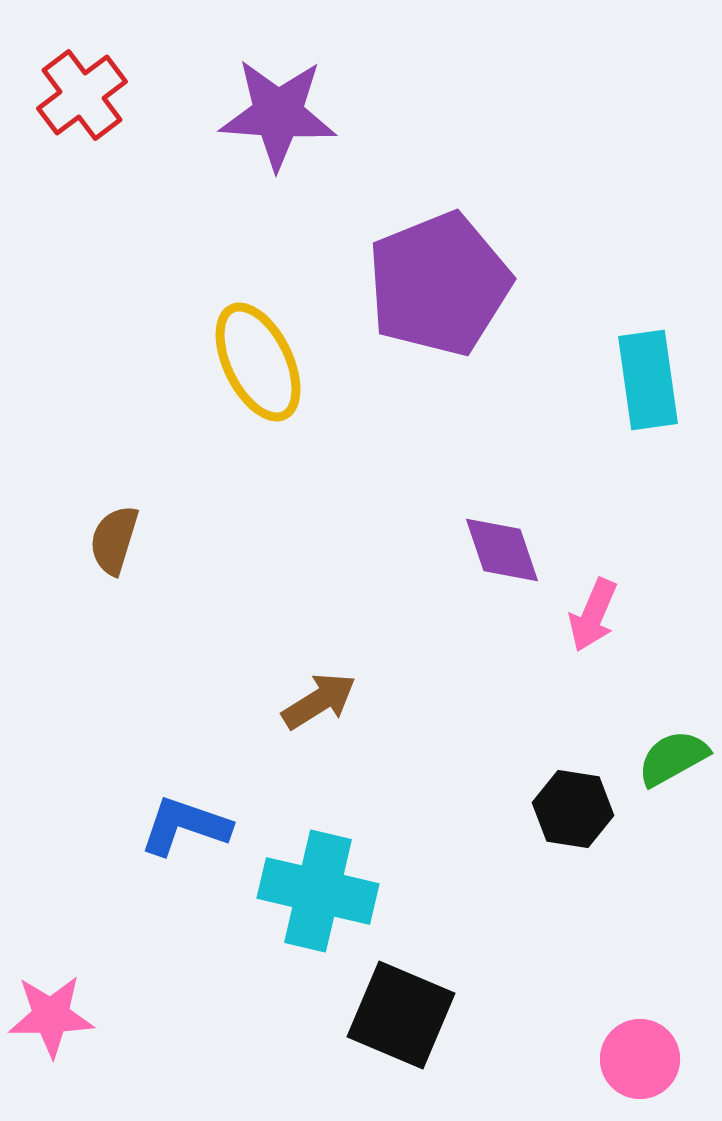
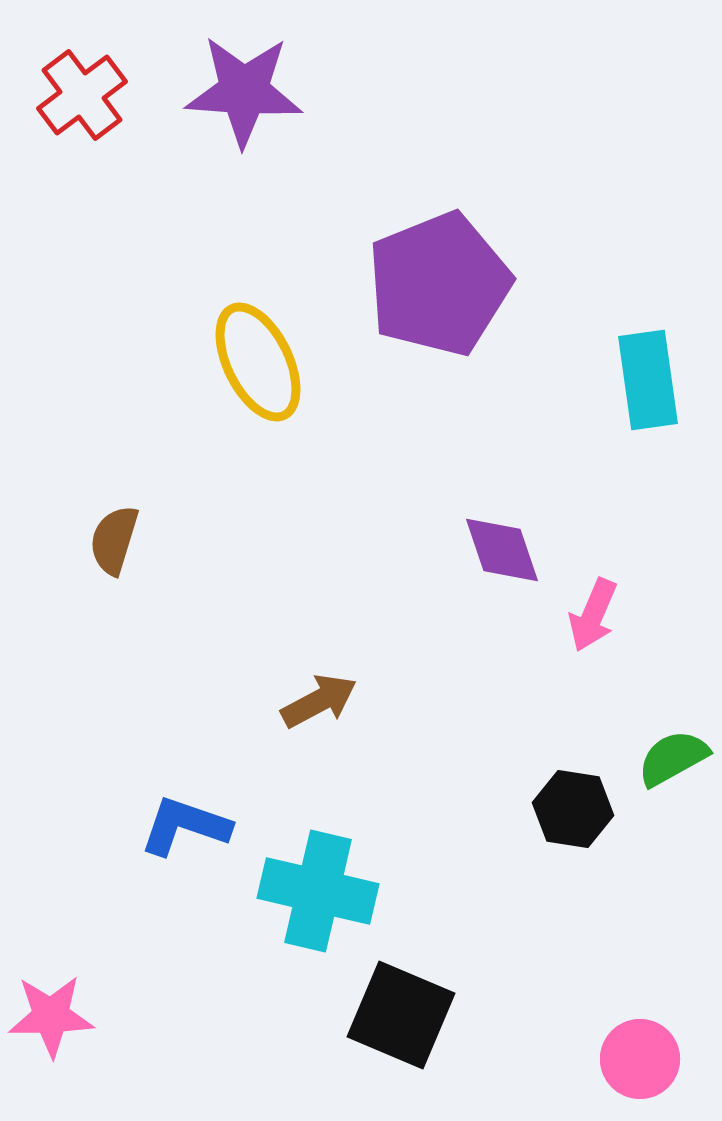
purple star: moved 34 px left, 23 px up
brown arrow: rotated 4 degrees clockwise
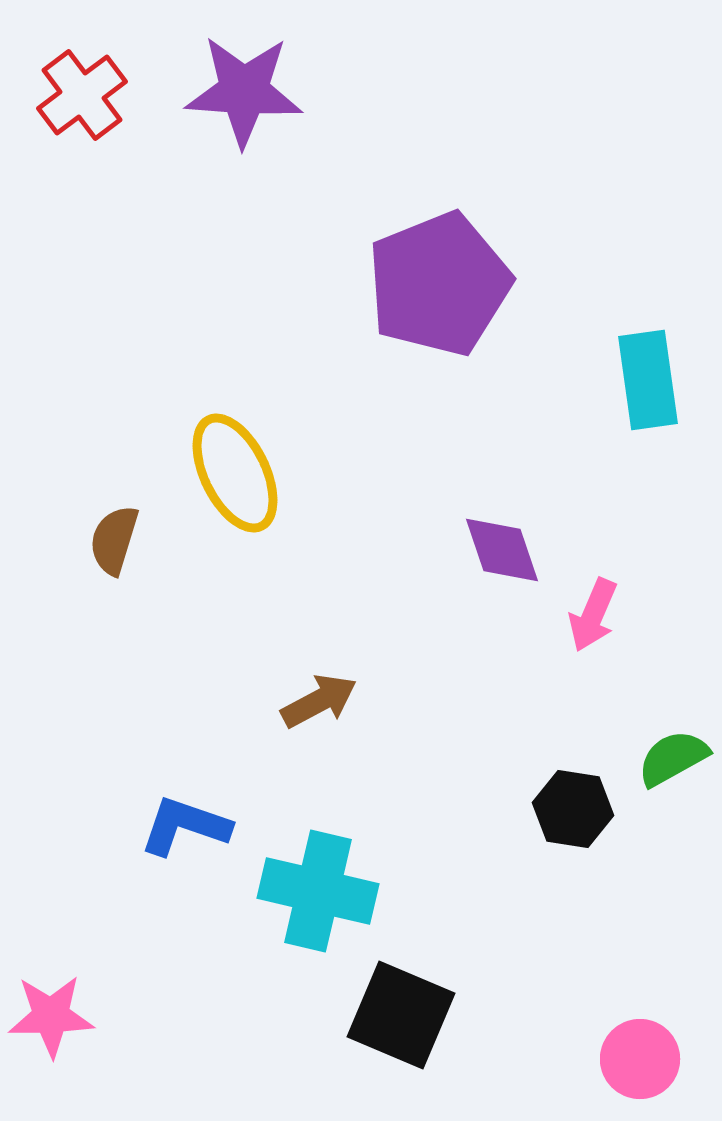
yellow ellipse: moved 23 px left, 111 px down
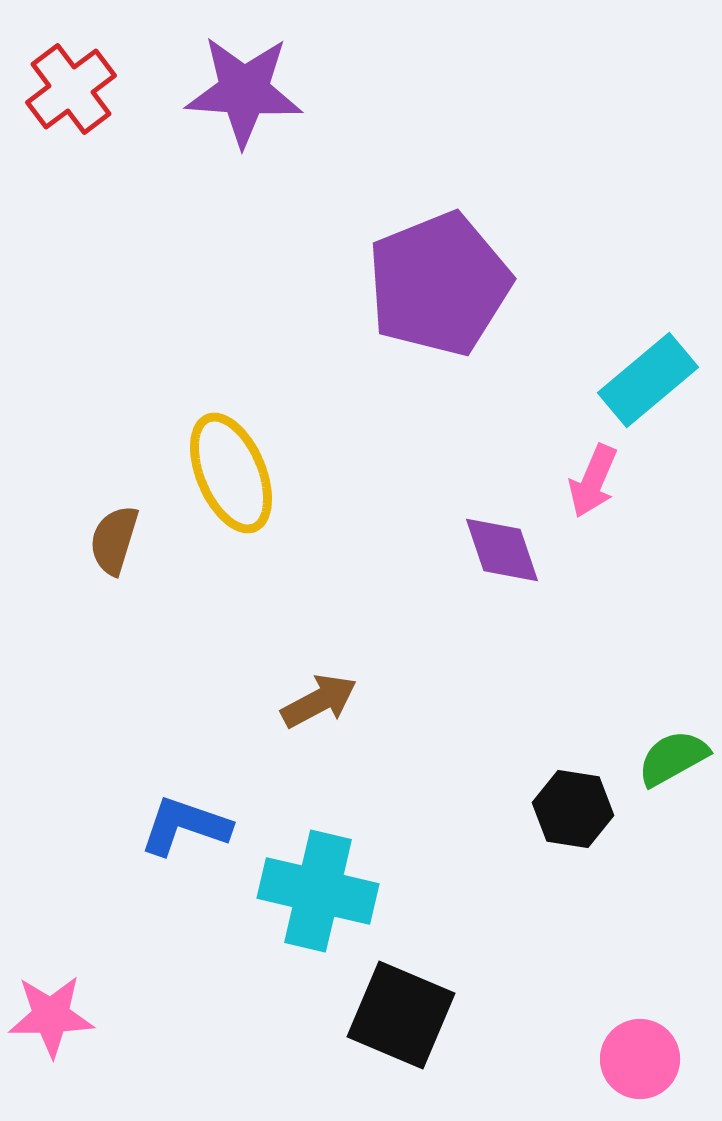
red cross: moved 11 px left, 6 px up
cyan rectangle: rotated 58 degrees clockwise
yellow ellipse: moved 4 px left; rotated 3 degrees clockwise
pink arrow: moved 134 px up
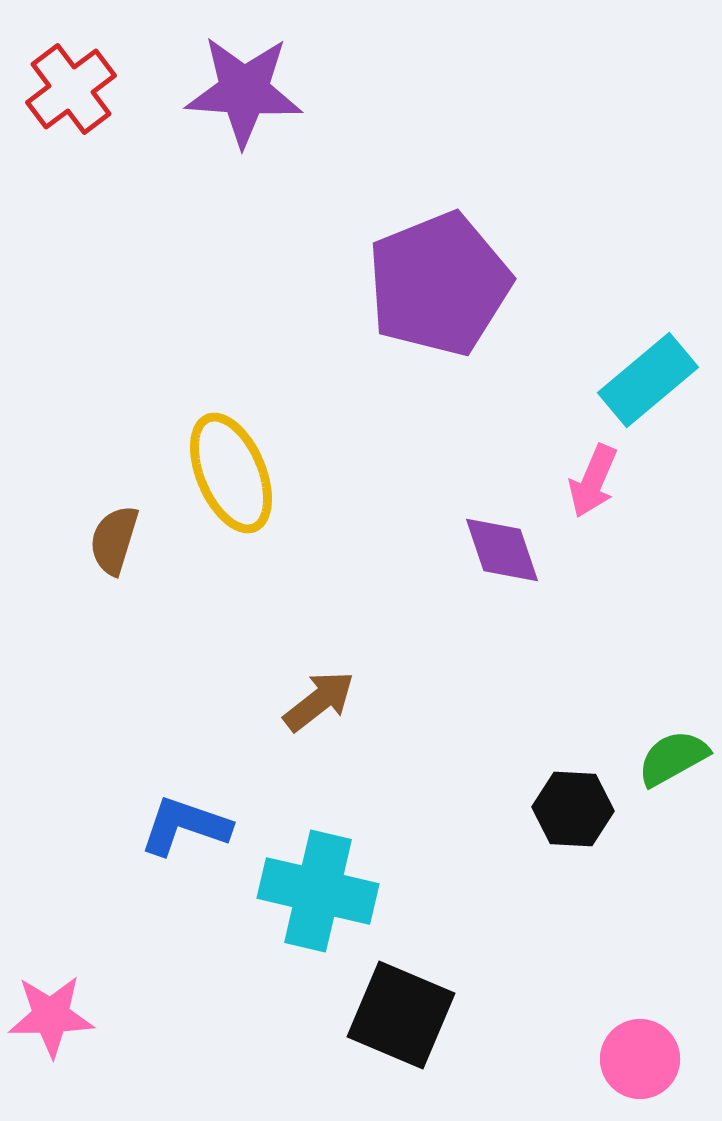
brown arrow: rotated 10 degrees counterclockwise
black hexagon: rotated 6 degrees counterclockwise
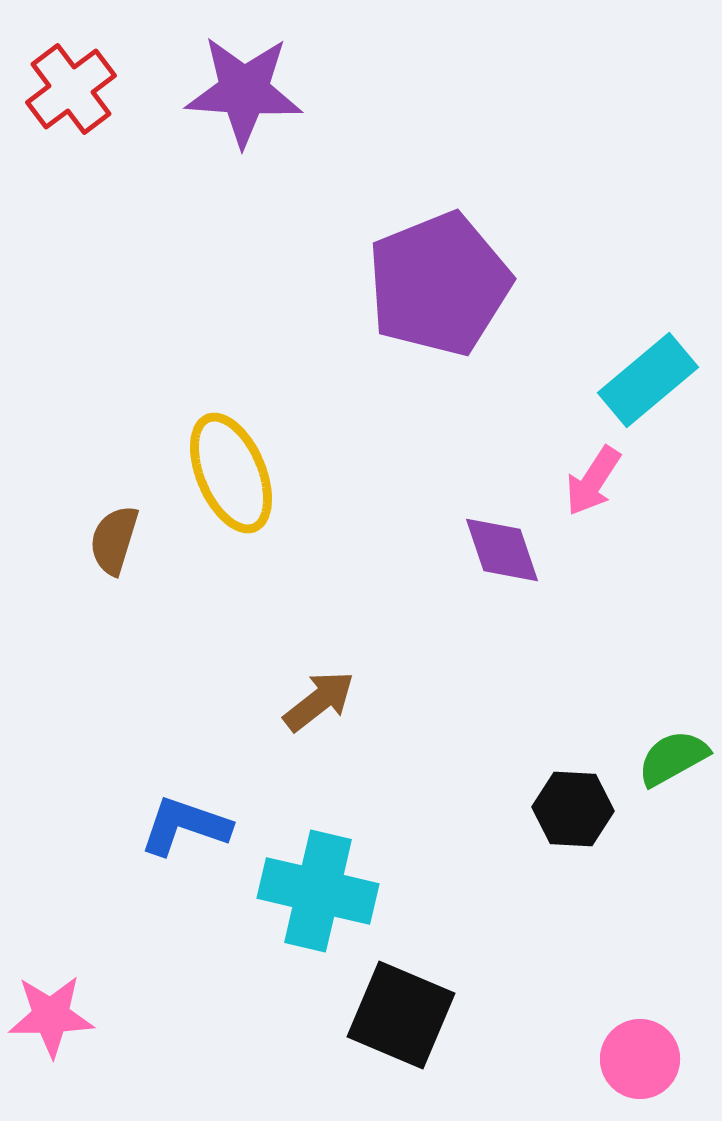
pink arrow: rotated 10 degrees clockwise
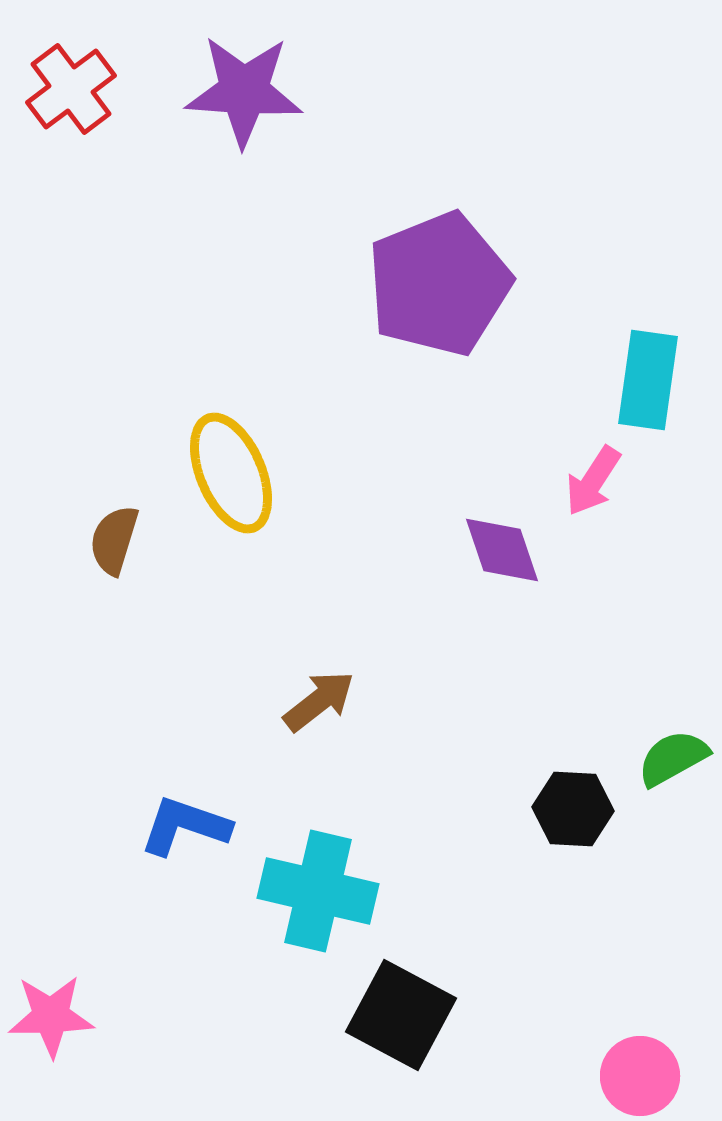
cyan rectangle: rotated 42 degrees counterclockwise
black square: rotated 5 degrees clockwise
pink circle: moved 17 px down
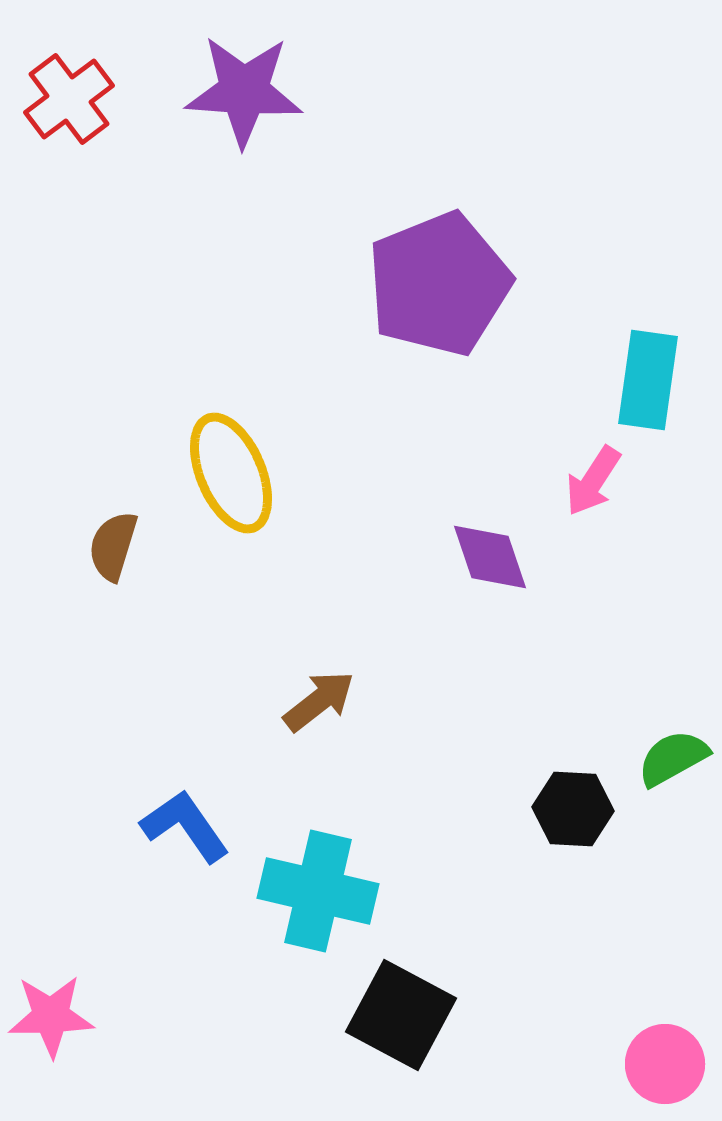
red cross: moved 2 px left, 10 px down
brown semicircle: moved 1 px left, 6 px down
purple diamond: moved 12 px left, 7 px down
blue L-shape: rotated 36 degrees clockwise
pink circle: moved 25 px right, 12 px up
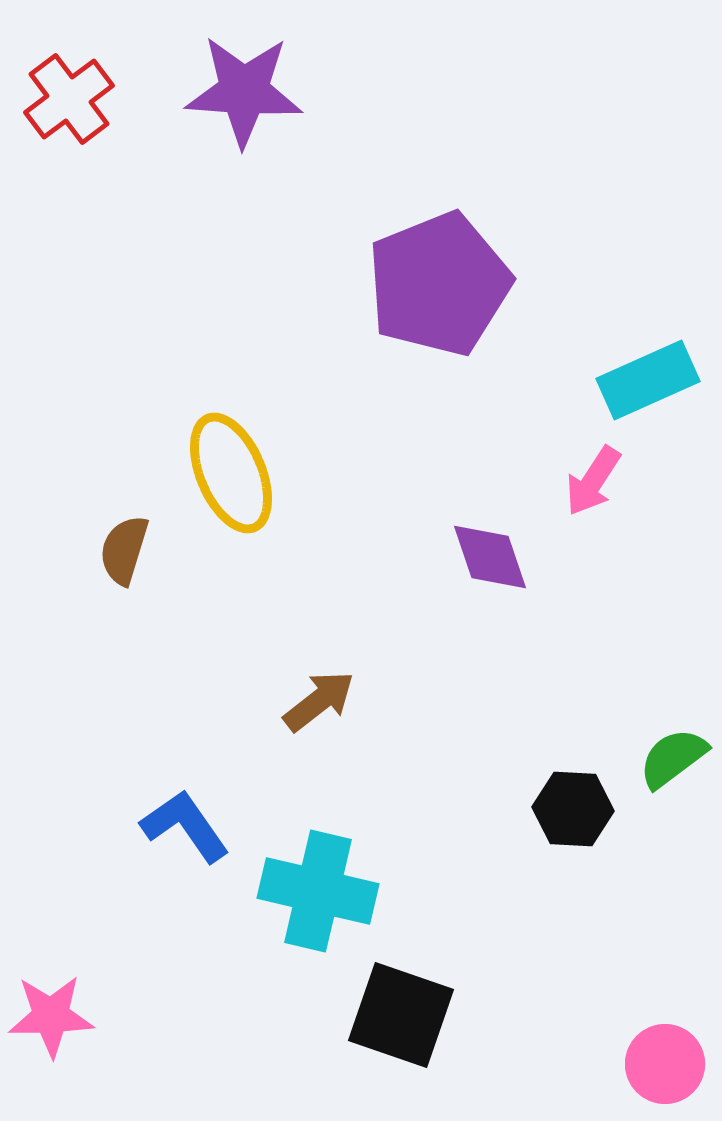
cyan rectangle: rotated 58 degrees clockwise
brown semicircle: moved 11 px right, 4 px down
green semicircle: rotated 8 degrees counterclockwise
black square: rotated 9 degrees counterclockwise
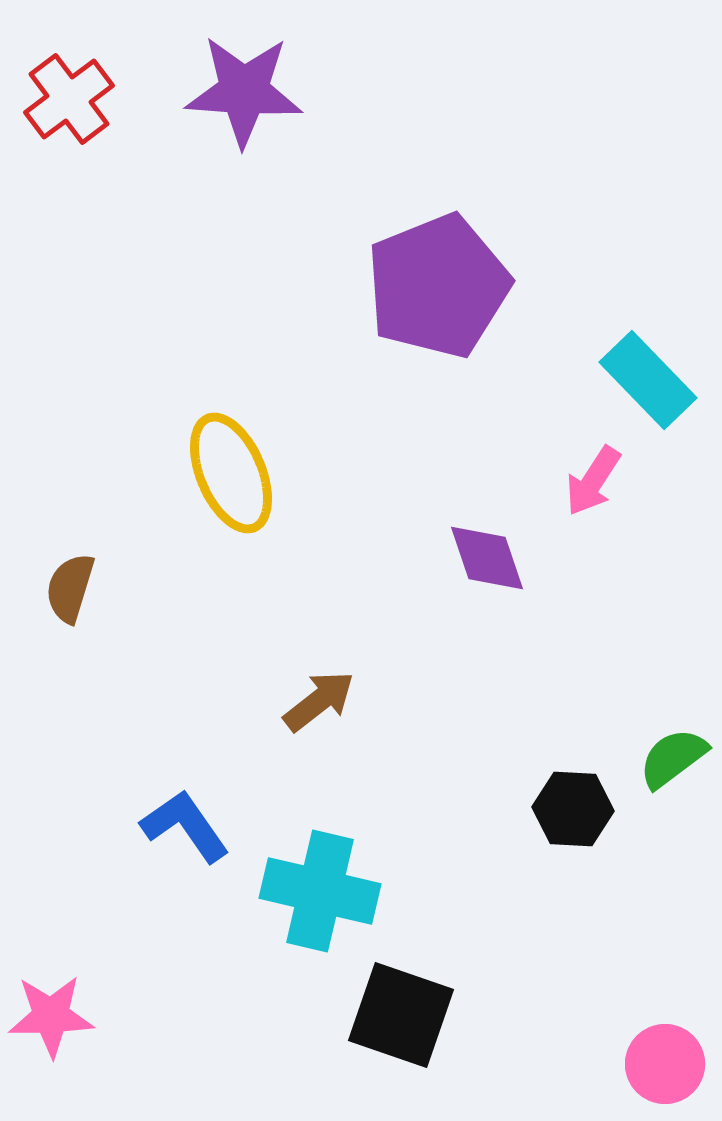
purple pentagon: moved 1 px left, 2 px down
cyan rectangle: rotated 70 degrees clockwise
brown semicircle: moved 54 px left, 38 px down
purple diamond: moved 3 px left, 1 px down
cyan cross: moved 2 px right
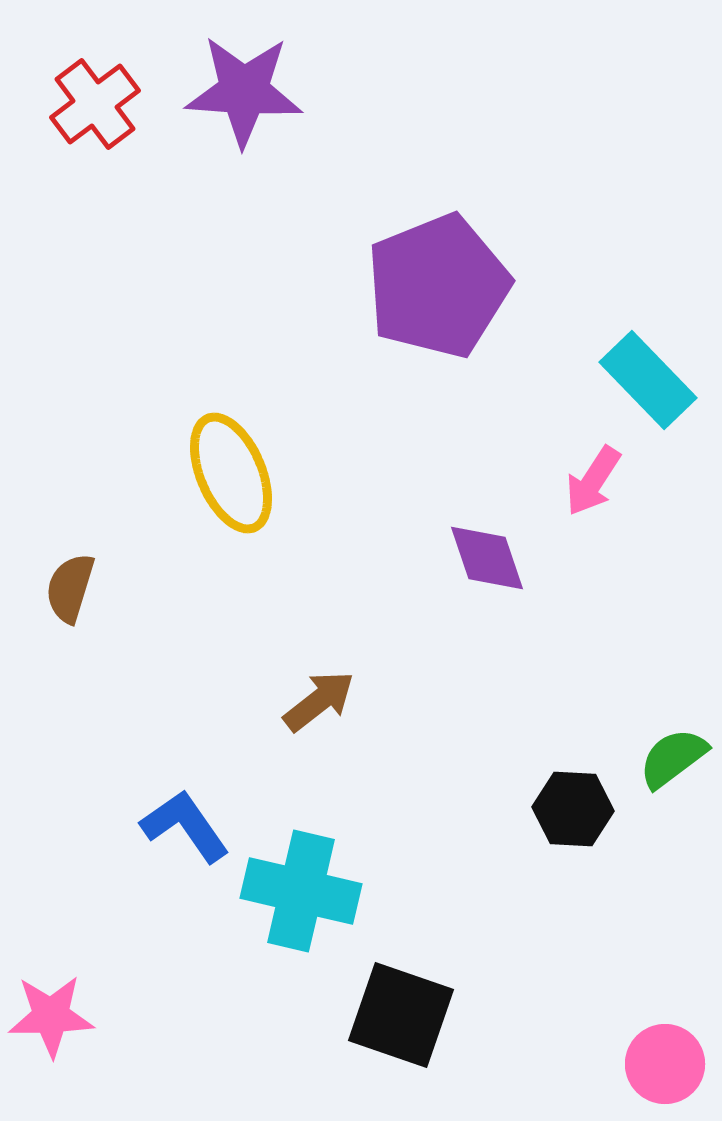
red cross: moved 26 px right, 5 px down
cyan cross: moved 19 px left
